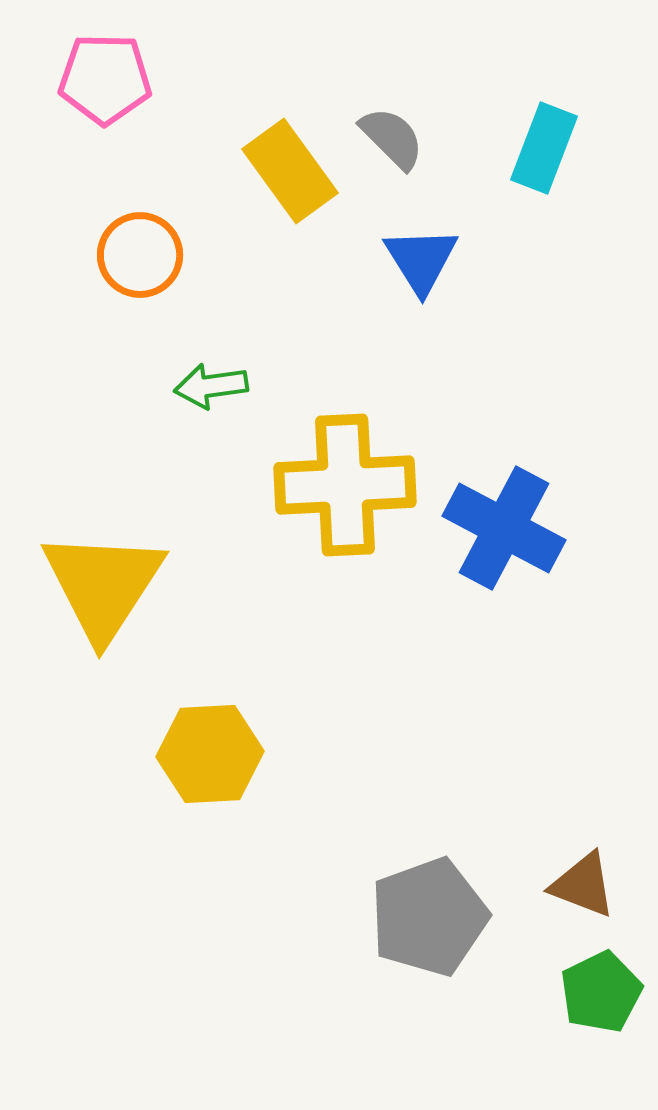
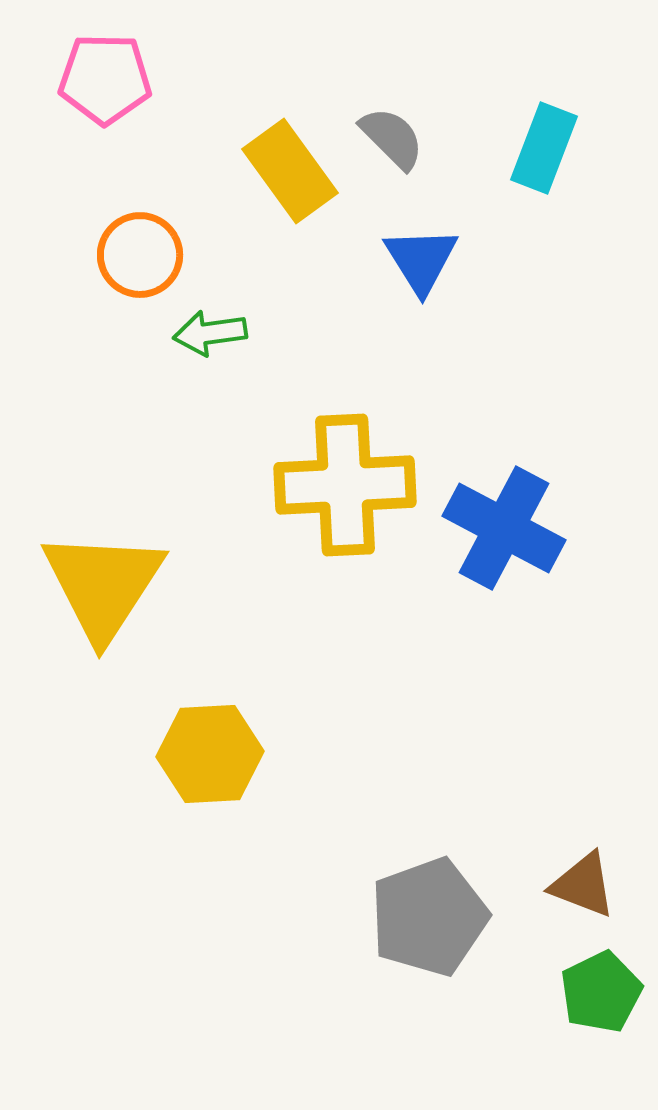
green arrow: moved 1 px left, 53 px up
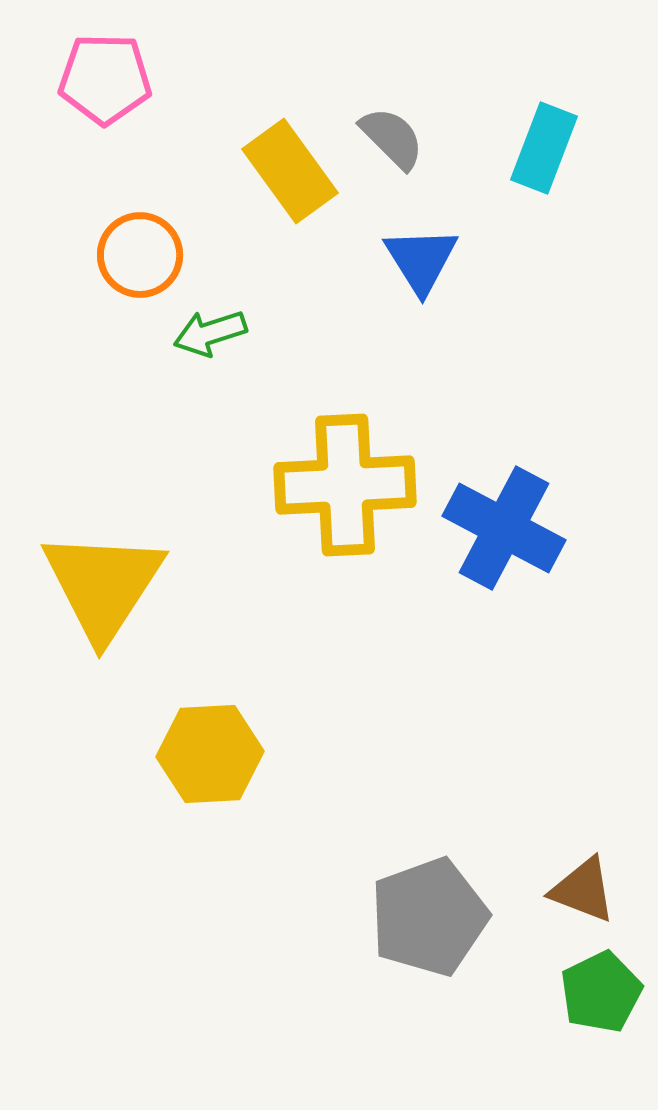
green arrow: rotated 10 degrees counterclockwise
brown triangle: moved 5 px down
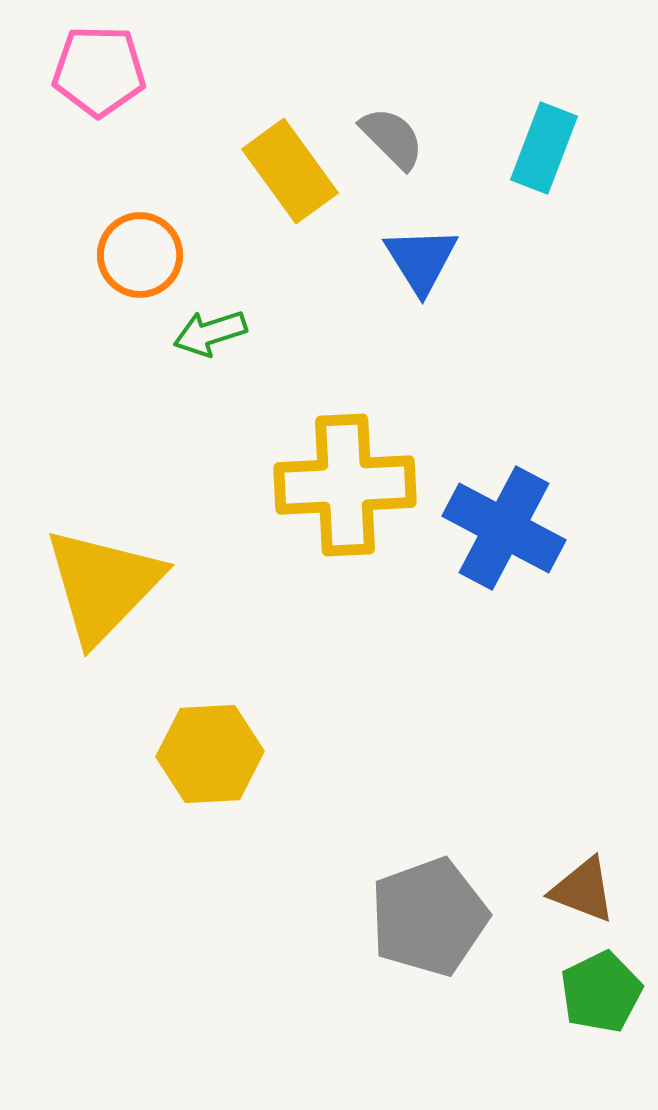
pink pentagon: moved 6 px left, 8 px up
yellow triangle: rotated 11 degrees clockwise
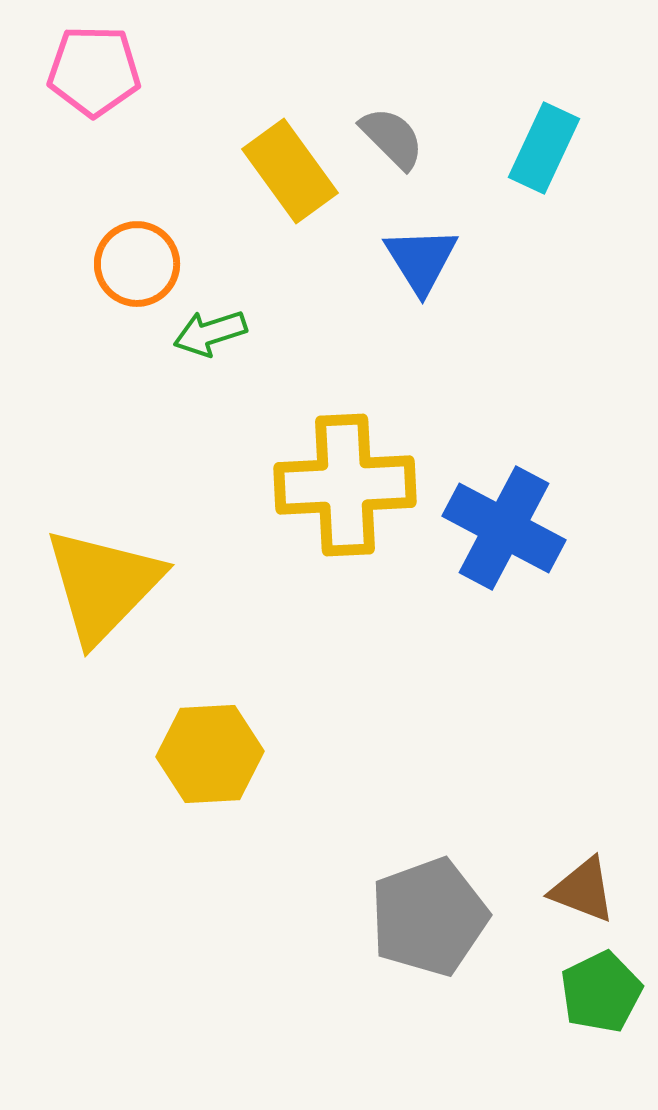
pink pentagon: moved 5 px left
cyan rectangle: rotated 4 degrees clockwise
orange circle: moved 3 px left, 9 px down
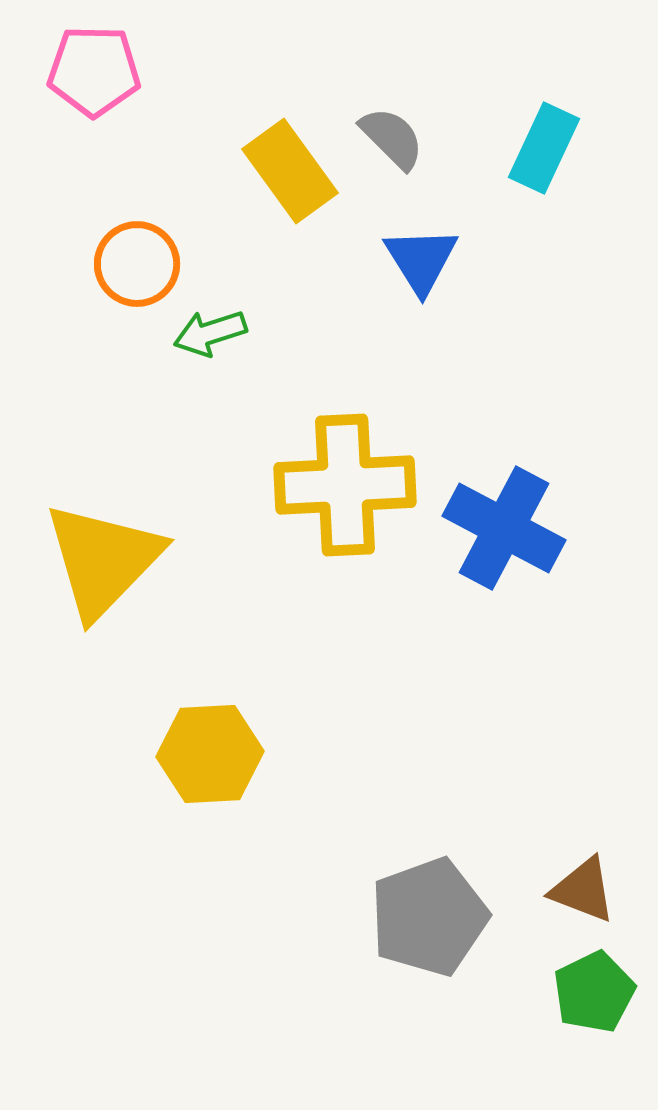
yellow triangle: moved 25 px up
green pentagon: moved 7 px left
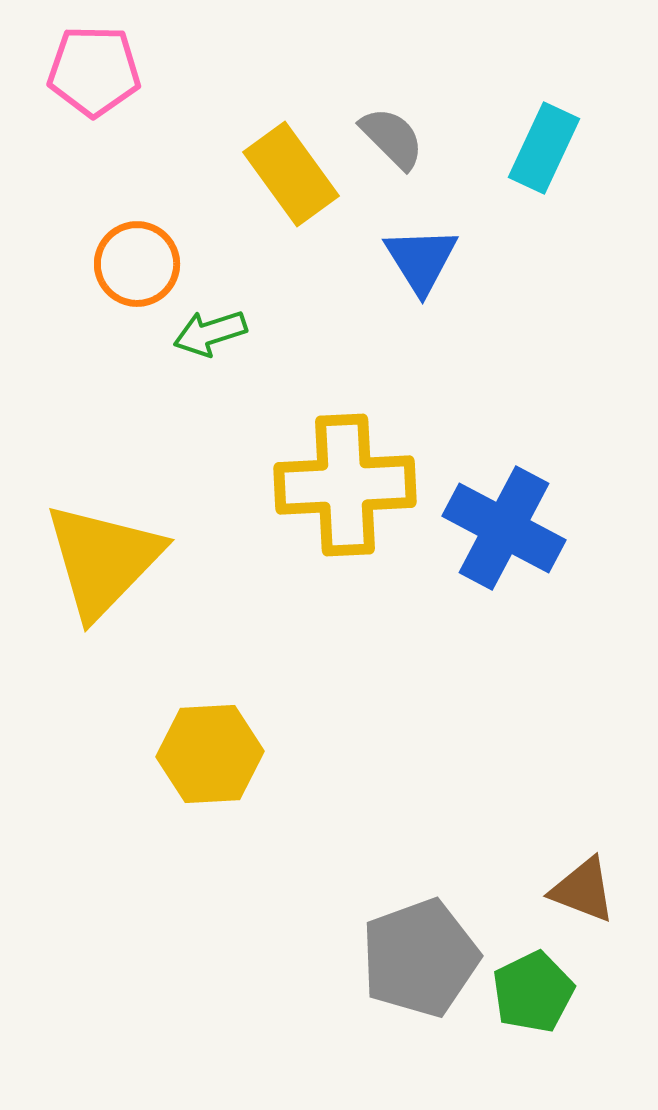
yellow rectangle: moved 1 px right, 3 px down
gray pentagon: moved 9 px left, 41 px down
green pentagon: moved 61 px left
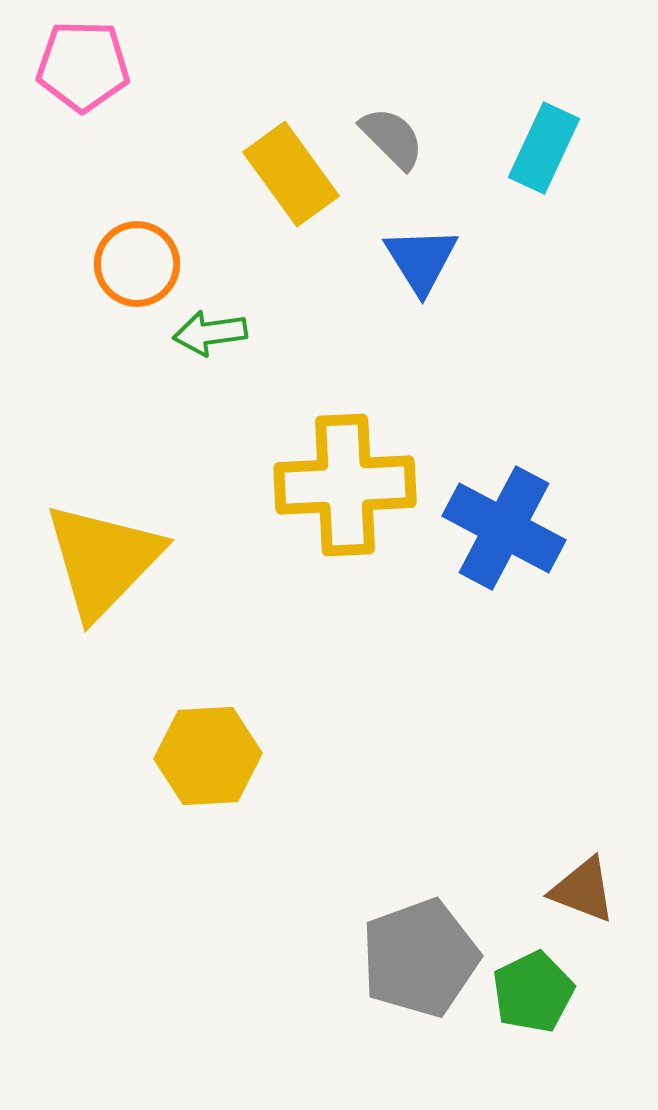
pink pentagon: moved 11 px left, 5 px up
green arrow: rotated 10 degrees clockwise
yellow hexagon: moved 2 px left, 2 px down
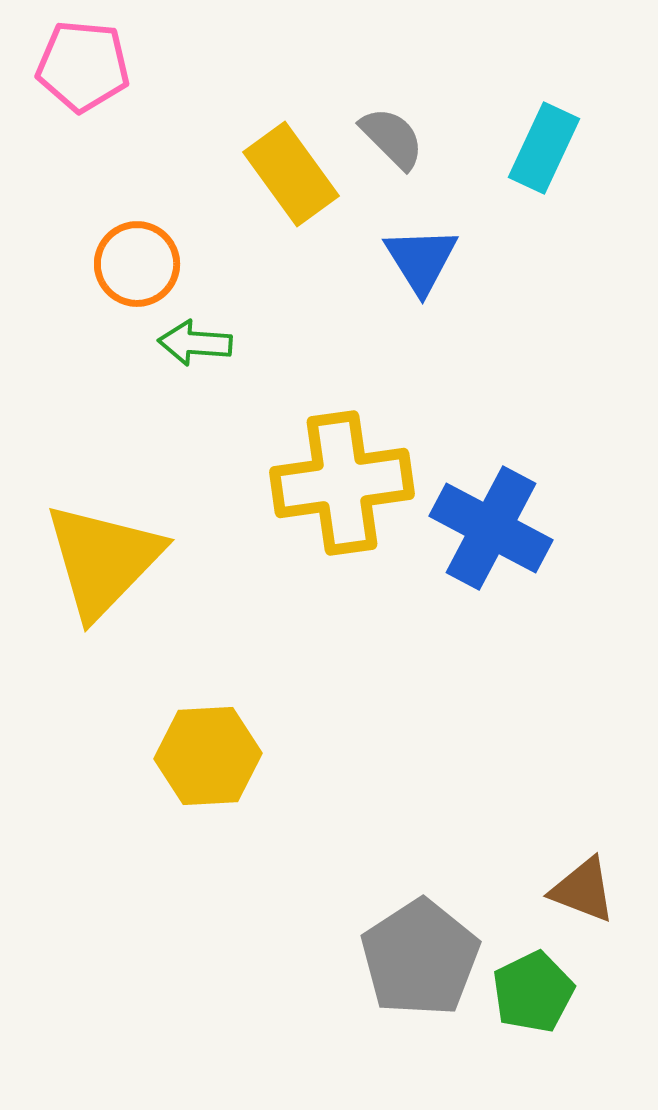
pink pentagon: rotated 4 degrees clockwise
green arrow: moved 15 px left, 10 px down; rotated 12 degrees clockwise
yellow cross: moved 3 px left, 2 px up; rotated 5 degrees counterclockwise
blue cross: moved 13 px left
gray pentagon: rotated 13 degrees counterclockwise
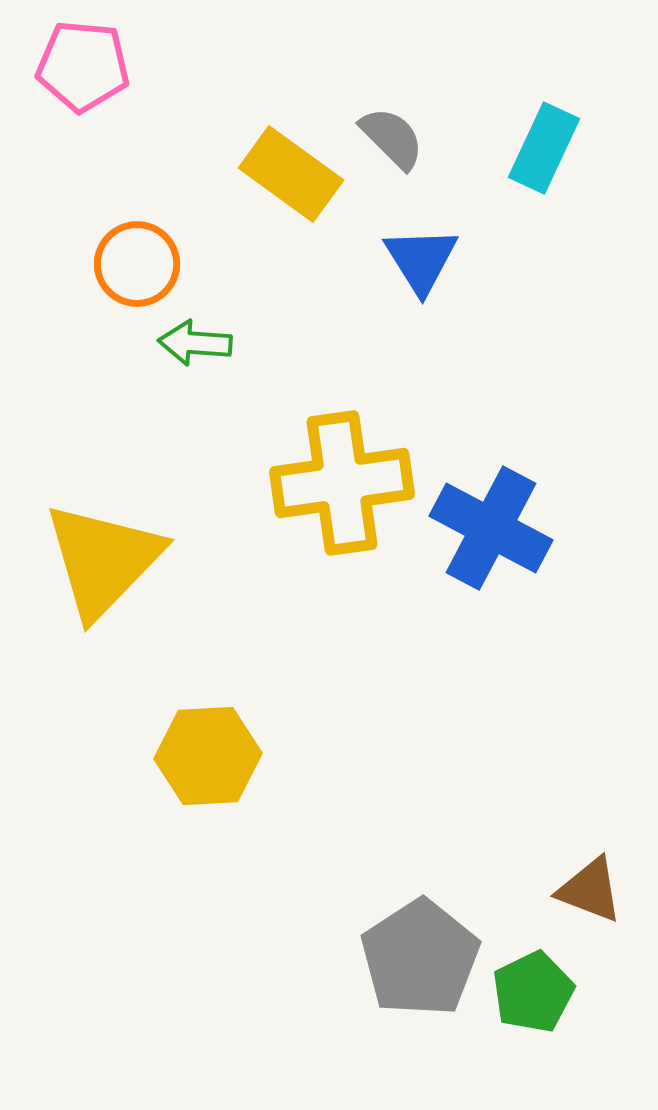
yellow rectangle: rotated 18 degrees counterclockwise
brown triangle: moved 7 px right
